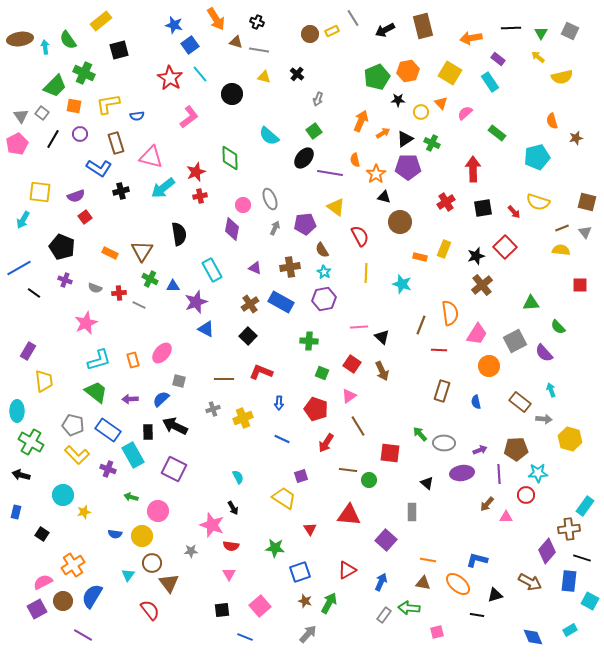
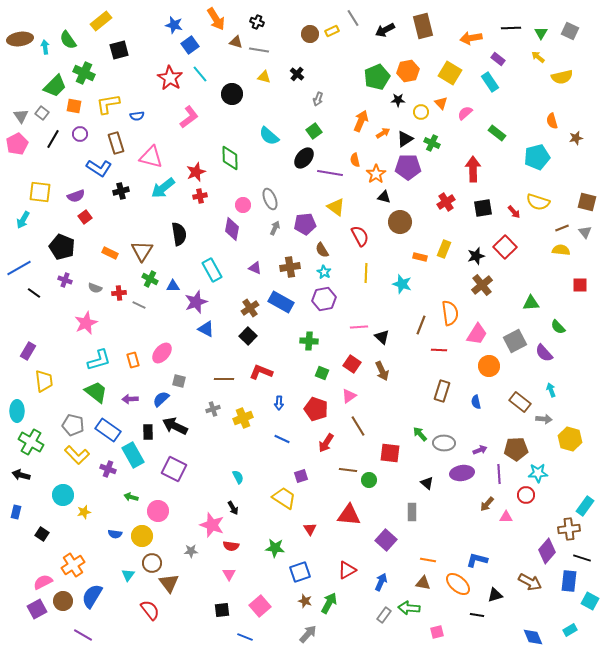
brown cross at (250, 304): moved 4 px down
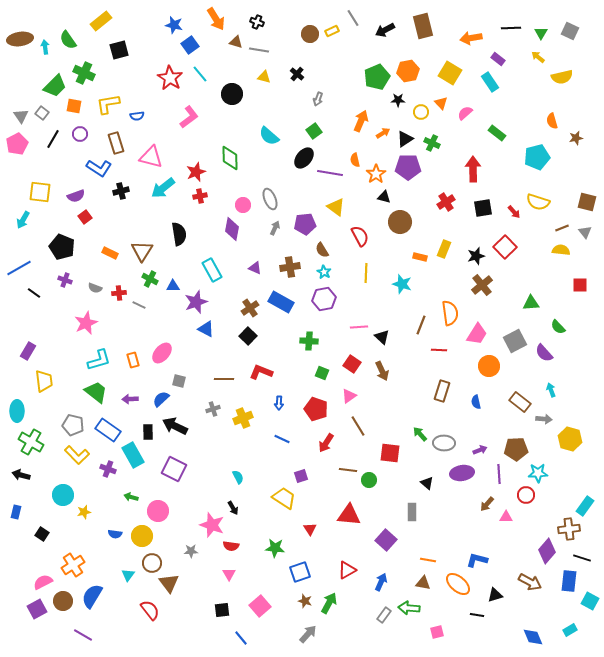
blue line at (245, 637): moved 4 px left, 1 px down; rotated 28 degrees clockwise
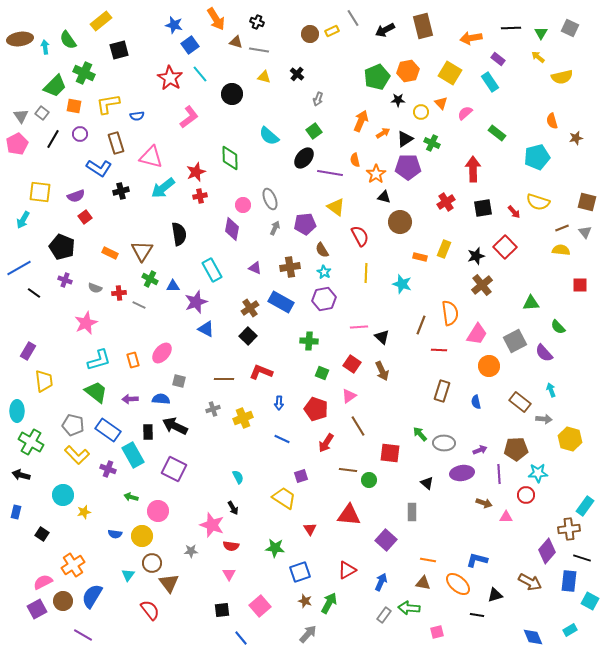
gray square at (570, 31): moved 3 px up
blue semicircle at (161, 399): rotated 48 degrees clockwise
brown arrow at (487, 504): moved 3 px left, 1 px up; rotated 112 degrees counterclockwise
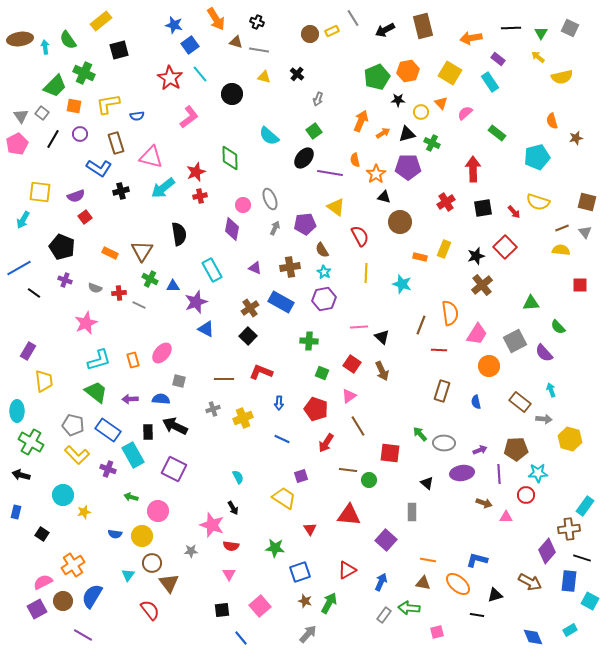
black triangle at (405, 139): moved 2 px right, 5 px up; rotated 18 degrees clockwise
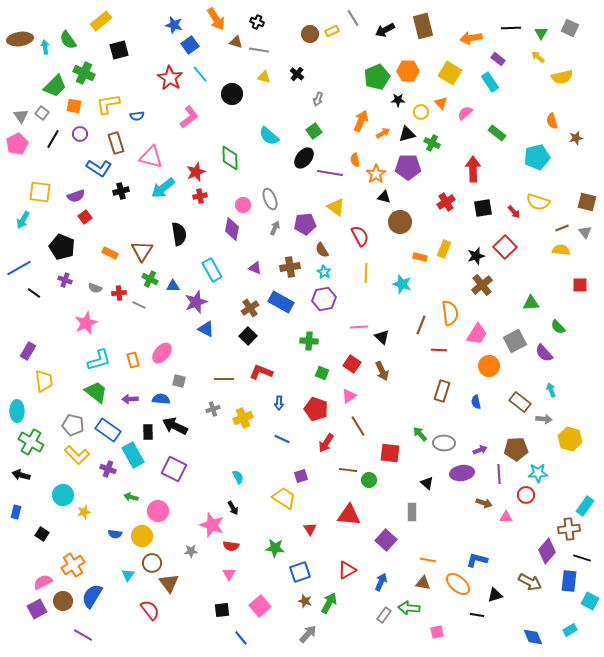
orange hexagon at (408, 71): rotated 10 degrees clockwise
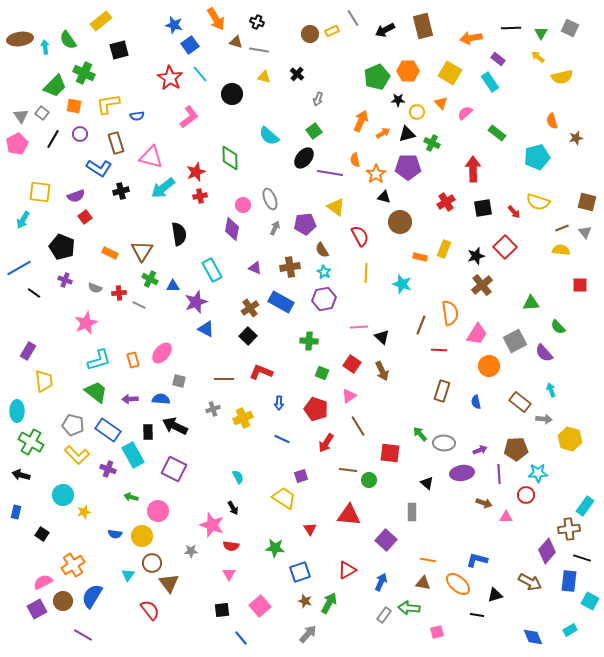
yellow circle at (421, 112): moved 4 px left
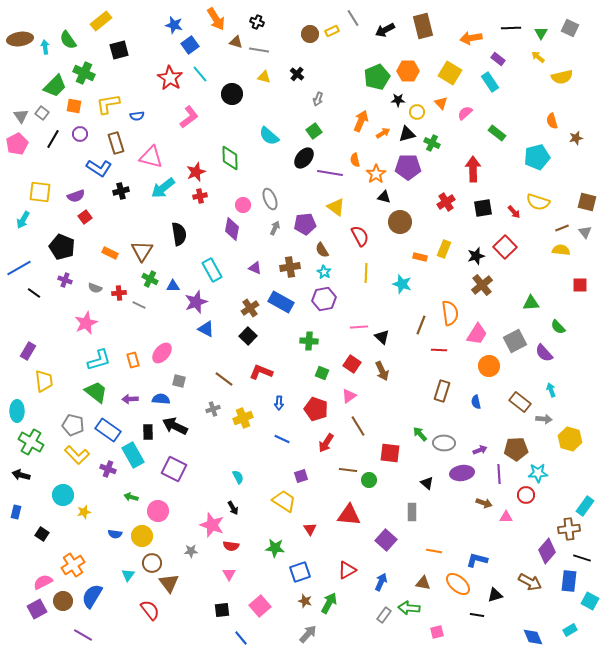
brown line at (224, 379): rotated 36 degrees clockwise
yellow trapezoid at (284, 498): moved 3 px down
orange line at (428, 560): moved 6 px right, 9 px up
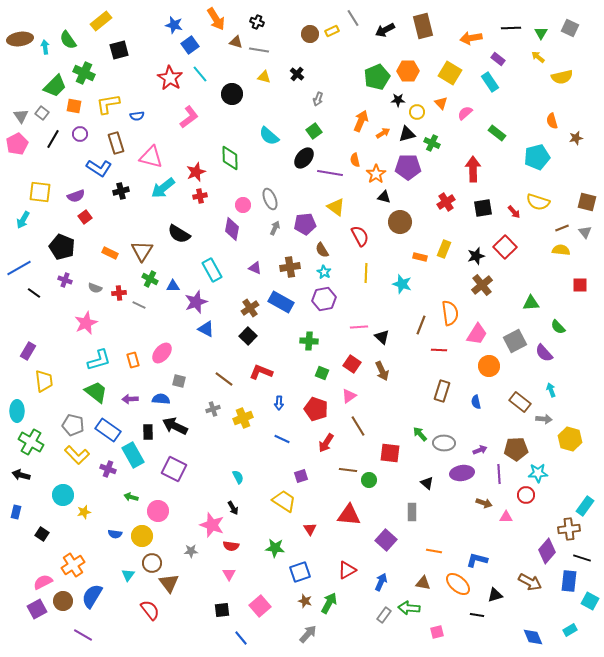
black semicircle at (179, 234): rotated 130 degrees clockwise
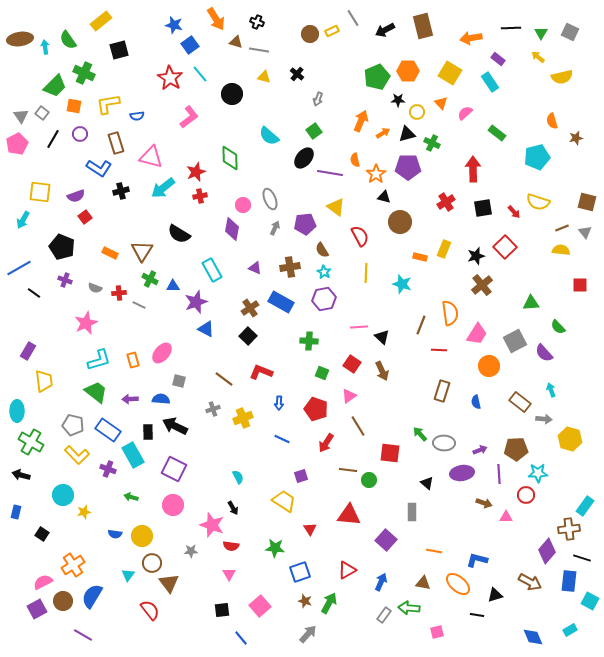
gray square at (570, 28): moved 4 px down
pink circle at (158, 511): moved 15 px right, 6 px up
